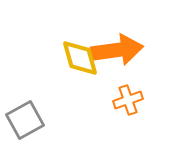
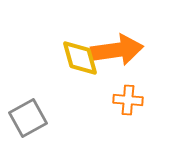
orange cross: rotated 24 degrees clockwise
gray square: moved 3 px right, 2 px up
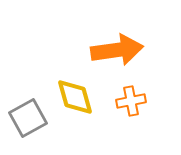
yellow diamond: moved 5 px left, 39 px down
orange cross: moved 3 px right, 1 px down; rotated 16 degrees counterclockwise
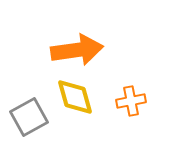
orange arrow: moved 40 px left
gray square: moved 1 px right, 1 px up
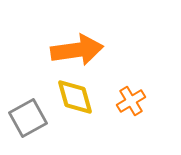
orange cross: rotated 20 degrees counterclockwise
gray square: moved 1 px left, 1 px down
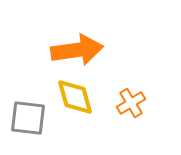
orange cross: moved 2 px down
gray square: rotated 36 degrees clockwise
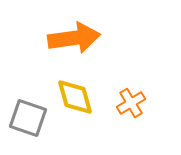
orange arrow: moved 3 px left, 12 px up
gray square: rotated 12 degrees clockwise
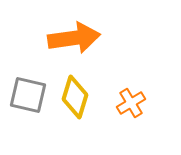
yellow diamond: rotated 33 degrees clockwise
gray square: moved 23 px up; rotated 6 degrees counterclockwise
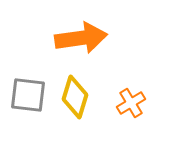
orange arrow: moved 7 px right
gray square: rotated 6 degrees counterclockwise
